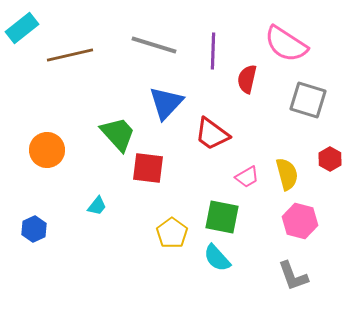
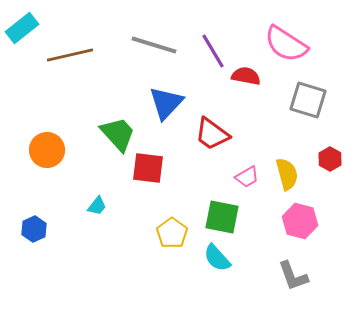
purple line: rotated 33 degrees counterclockwise
red semicircle: moved 1 px left, 3 px up; rotated 88 degrees clockwise
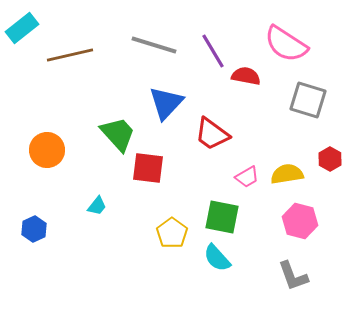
yellow semicircle: rotated 84 degrees counterclockwise
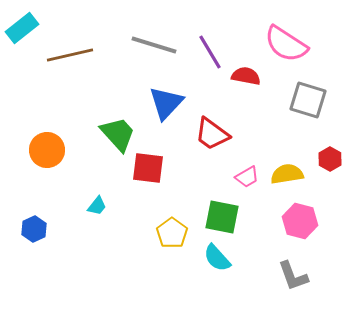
purple line: moved 3 px left, 1 px down
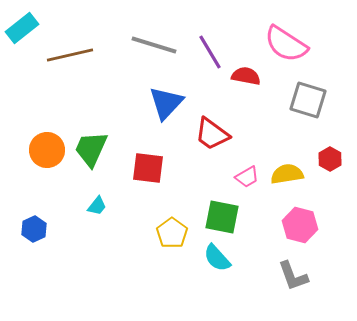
green trapezoid: moved 27 px left, 15 px down; rotated 114 degrees counterclockwise
pink hexagon: moved 4 px down
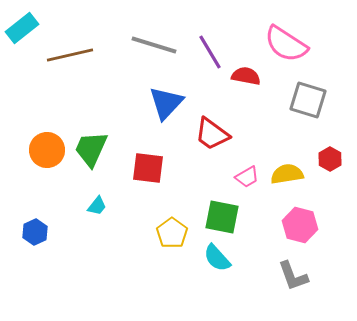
blue hexagon: moved 1 px right, 3 px down
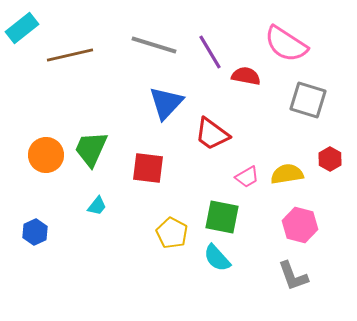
orange circle: moved 1 px left, 5 px down
yellow pentagon: rotated 8 degrees counterclockwise
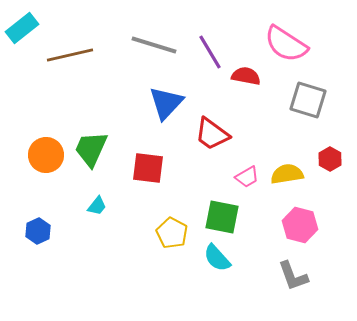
blue hexagon: moved 3 px right, 1 px up
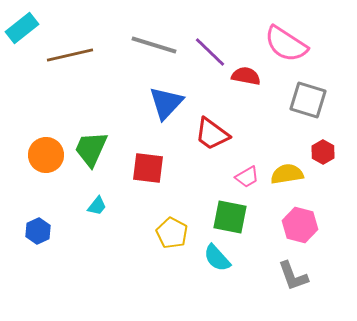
purple line: rotated 15 degrees counterclockwise
red hexagon: moved 7 px left, 7 px up
green square: moved 8 px right
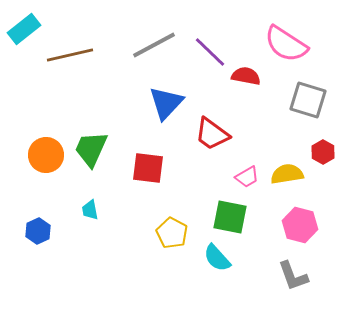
cyan rectangle: moved 2 px right, 1 px down
gray line: rotated 45 degrees counterclockwise
cyan trapezoid: moved 7 px left, 4 px down; rotated 130 degrees clockwise
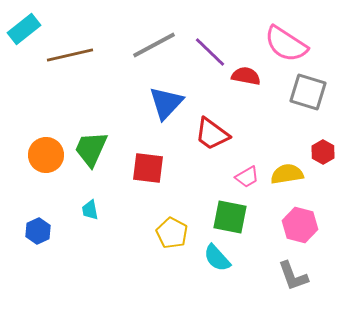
gray square: moved 8 px up
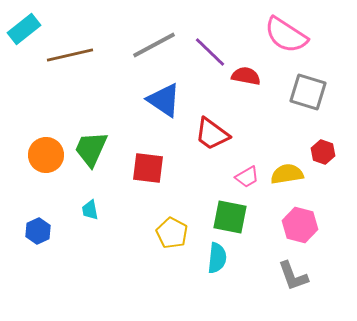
pink semicircle: moved 9 px up
blue triangle: moved 2 px left, 3 px up; rotated 39 degrees counterclockwise
red hexagon: rotated 10 degrees counterclockwise
cyan semicircle: rotated 132 degrees counterclockwise
